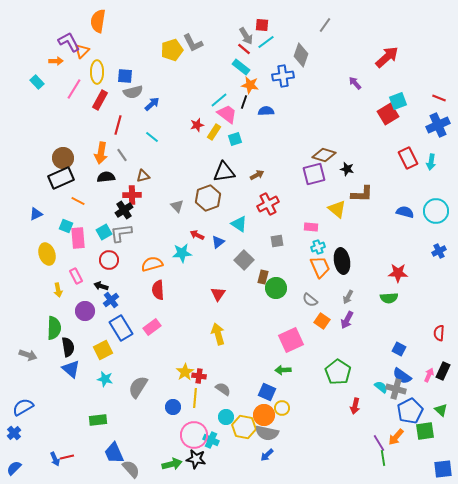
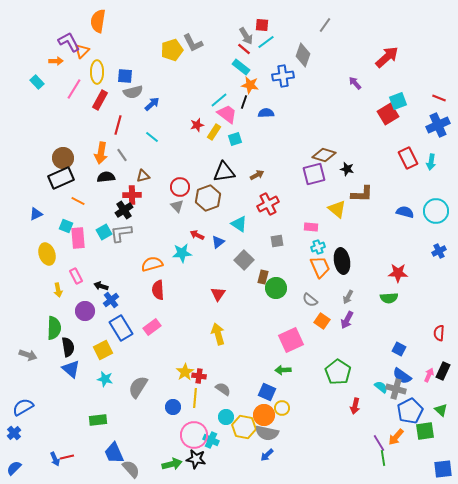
gray diamond at (301, 55): moved 2 px right
blue semicircle at (266, 111): moved 2 px down
red circle at (109, 260): moved 71 px right, 73 px up
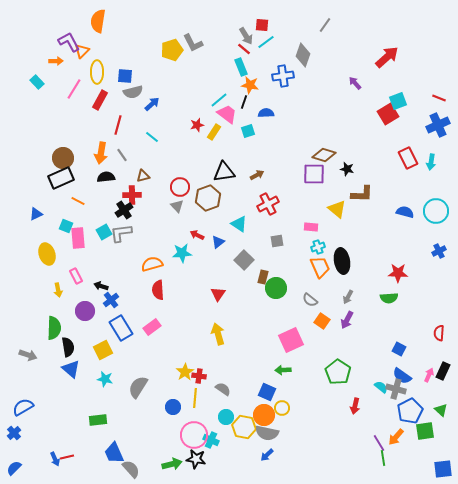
cyan rectangle at (241, 67): rotated 30 degrees clockwise
cyan square at (235, 139): moved 13 px right, 8 px up
purple square at (314, 174): rotated 15 degrees clockwise
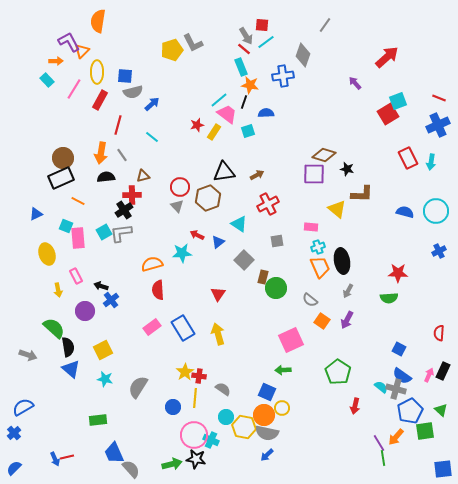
cyan rectangle at (37, 82): moved 10 px right, 2 px up
gray arrow at (348, 297): moved 6 px up
green semicircle at (54, 328): rotated 50 degrees counterclockwise
blue rectangle at (121, 328): moved 62 px right
